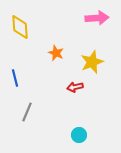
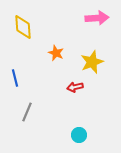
yellow diamond: moved 3 px right
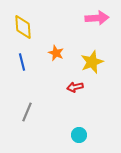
blue line: moved 7 px right, 16 px up
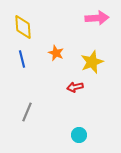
blue line: moved 3 px up
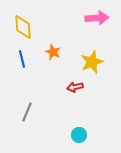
orange star: moved 3 px left, 1 px up
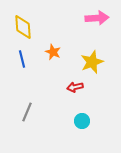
cyan circle: moved 3 px right, 14 px up
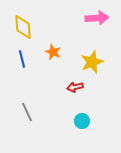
gray line: rotated 48 degrees counterclockwise
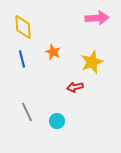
cyan circle: moved 25 px left
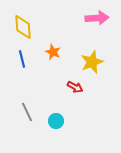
red arrow: rotated 140 degrees counterclockwise
cyan circle: moved 1 px left
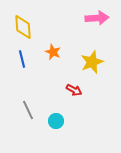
red arrow: moved 1 px left, 3 px down
gray line: moved 1 px right, 2 px up
